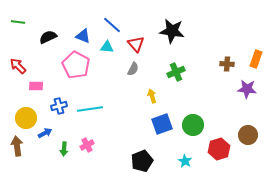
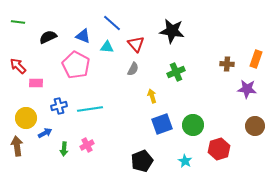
blue line: moved 2 px up
pink rectangle: moved 3 px up
brown circle: moved 7 px right, 9 px up
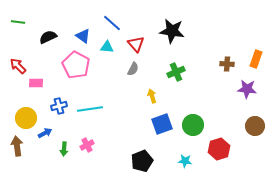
blue triangle: rotated 14 degrees clockwise
cyan star: rotated 24 degrees counterclockwise
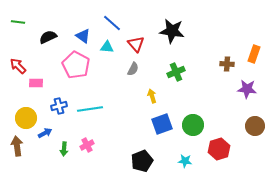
orange rectangle: moved 2 px left, 5 px up
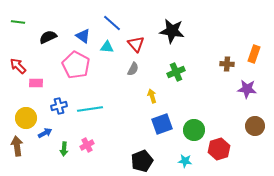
green circle: moved 1 px right, 5 px down
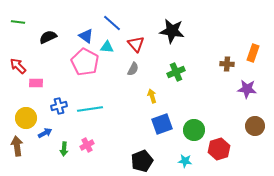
blue triangle: moved 3 px right
orange rectangle: moved 1 px left, 1 px up
pink pentagon: moved 9 px right, 3 px up
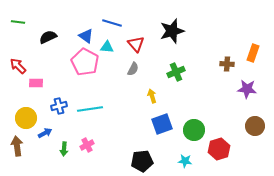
blue line: rotated 24 degrees counterclockwise
black star: rotated 25 degrees counterclockwise
black pentagon: rotated 15 degrees clockwise
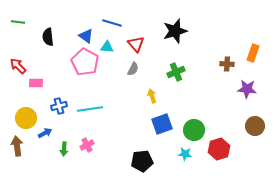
black star: moved 3 px right
black semicircle: rotated 72 degrees counterclockwise
cyan star: moved 7 px up
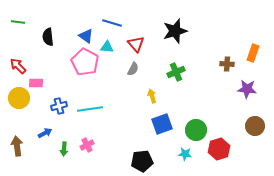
yellow circle: moved 7 px left, 20 px up
green circle: moved 2 px right
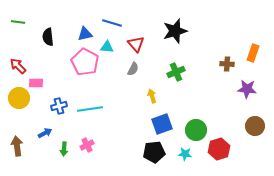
blue triangle: moved 1 px left, 2 px up; rotated 49 degrees counterclockwise
black pentagon: moved 12 px right, 9 px up
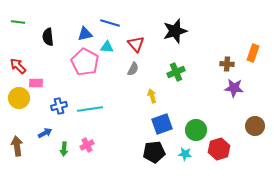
blue line: moved 2 px left
purple star: moved 13 px left, 1 px up
